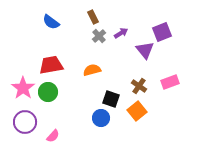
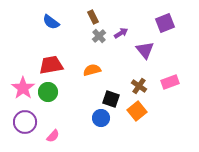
purple square: moved 3 px right, 9 px up
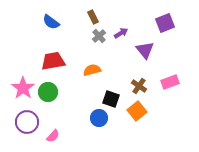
red trapezoid: moved 2 px right, 4 px up
blue circle: moved 2 px left
purple circle: moved 2 px right
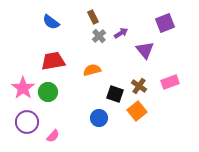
black square: moved 4 px right, 5 px up
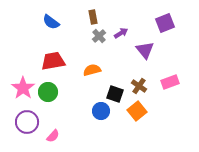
brown rectangle: rotated 16 degrees clockwise
blue circle: moved 2 px right, 7 px up
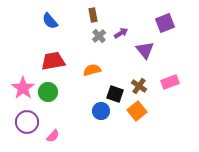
brown rectangle: moved 2 px up
blue semicircle: moved 1 px left, 1 px up; rotated 12 degrees clockwise
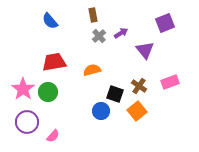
red trapezoid: moved 1 px right, 1 px down
pink star: moved 1 px down
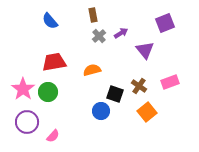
orange square: moved 10 px right, 1 px down
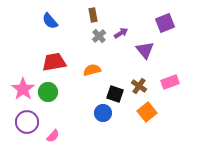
blue circle: moved 2 px right, 2 px down
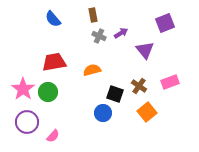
blue semicircle: moved 3 px right, 2 px up
gray cross: rotated 24 degrees counterclockwise
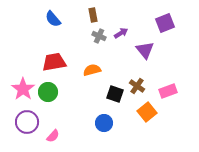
pink rectangle: moved 2 px left, 9 px down
brown cross: moved 2 px left
blue circle: moved 1 px right, 10 px down
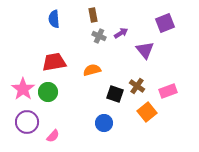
blue semicircle: moved 1 px right; rotated 36 degrees clockwise
